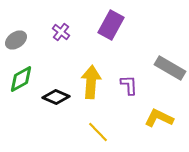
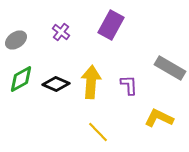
black diamond: moved 13 px up
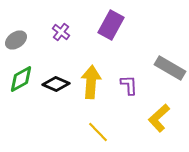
yellow L-shape: rotated 68 degrees counterclockwise
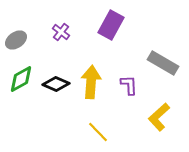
gray rectangle: moved 7 px left, 5 px up
yellow L-shape: moved 1 px up
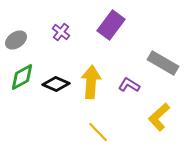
purple rectangle: rotated 8 degrees clockwise
green diamond: moved 1 px right, 2 px up
purple L-shape: rotated 55 degrees counterclockwise
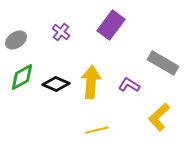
yellow line: moved 1 px left, 2 px up; rotated 60 degrees counterclockwise
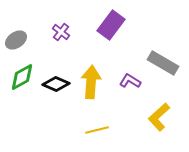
purple L-shape: moved 1 px right, 4 px up
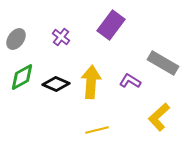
purple cross: moved 5 px down
gray ellipse: moved 1 px up; rotated 20 degrees counterclockwise
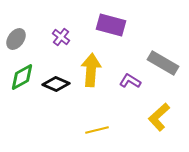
purple rectangle: rotated 68 degrees clockwise
yellow arrow: moved 12 px up
